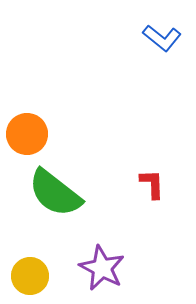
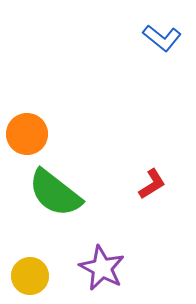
red L-shape: rotated 60 degrees clockwise
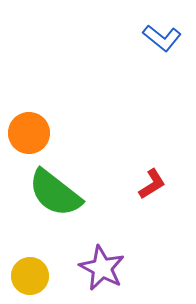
orange circle: moved 2 px right, 1 px up
